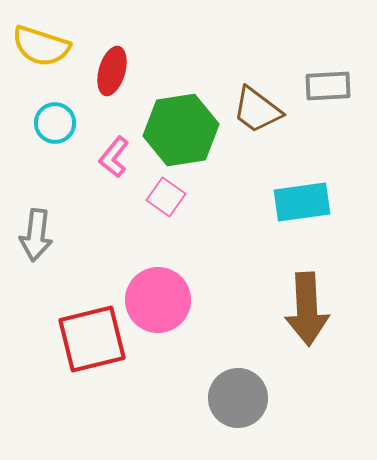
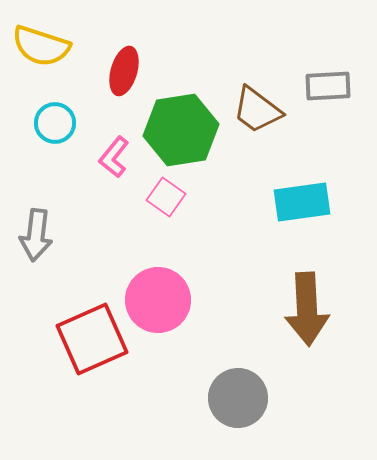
red ellipse: moved 12 px right
red square: rotated 10 degrees counterclockwise
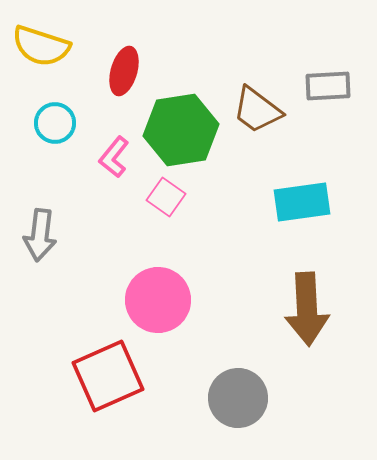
gray arrow: moved 4 px right
red square: moved 16 px right, 37 px down
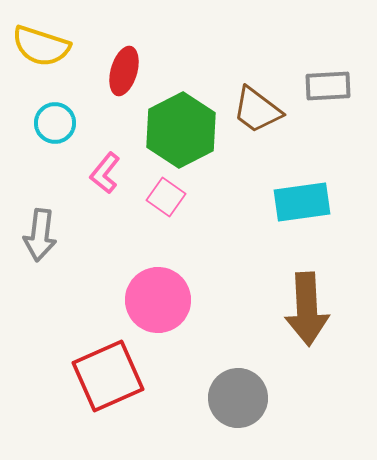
green hexagon: rotated 18 degrees counterclockwise
pink L-shape: moved 9 px left, 16 px down
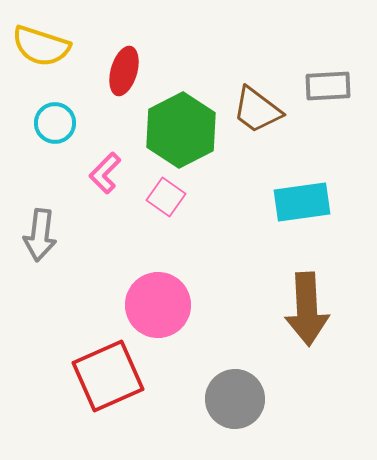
pink L-shape: rotated 6 degrees clockwise
pink circle: moved 5 px down
gray circle: moved 3 px left, 1 px down
